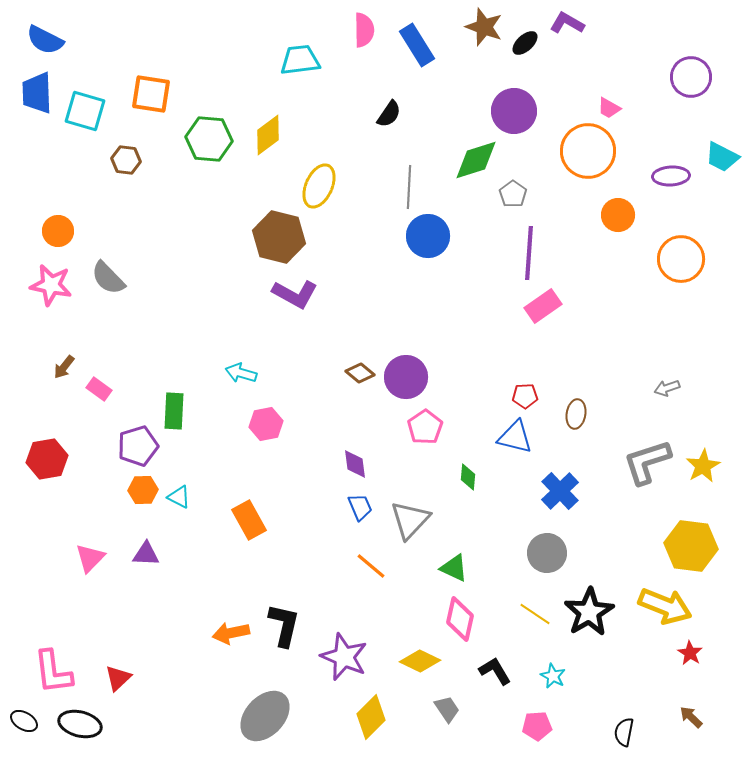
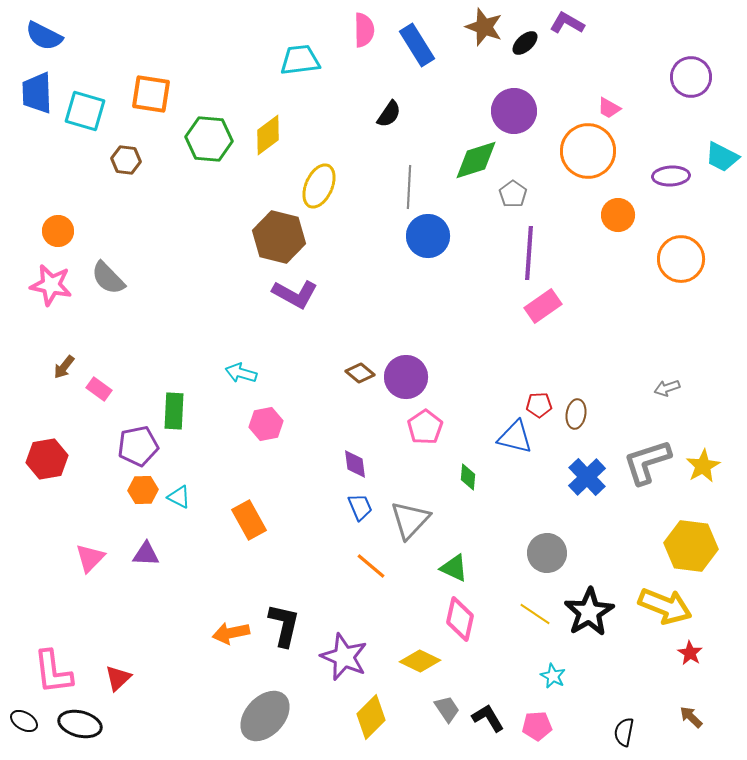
blue semicircle at (45, 40): moved 1 px left, 4 px up
red pentagon at (525, 396): moved 14 px right, 9 px down
purple pentagon at (138, 446): rotated 6 degrees clockwise
blue cross at (560, 491): moved 27 px right, 14 px up
black L-shape at (495, 671): moved 7 px left, 47 px down
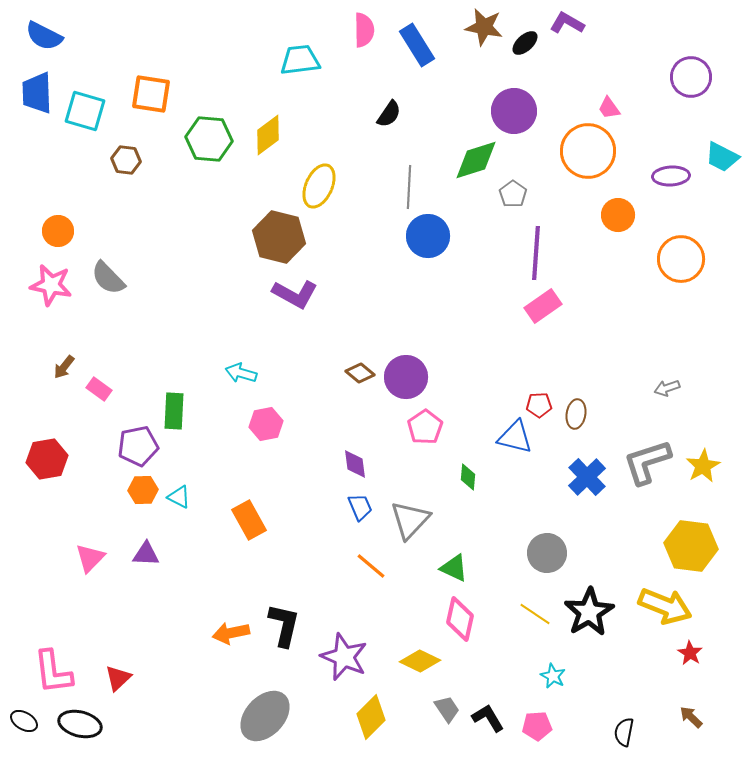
brown star at (484, 27): rotated 9 degrees counterclockwise
pink trapezoid at (609, 108): rotated 25 degrees clockwise
purple line at (529, 253): moved 7 px right
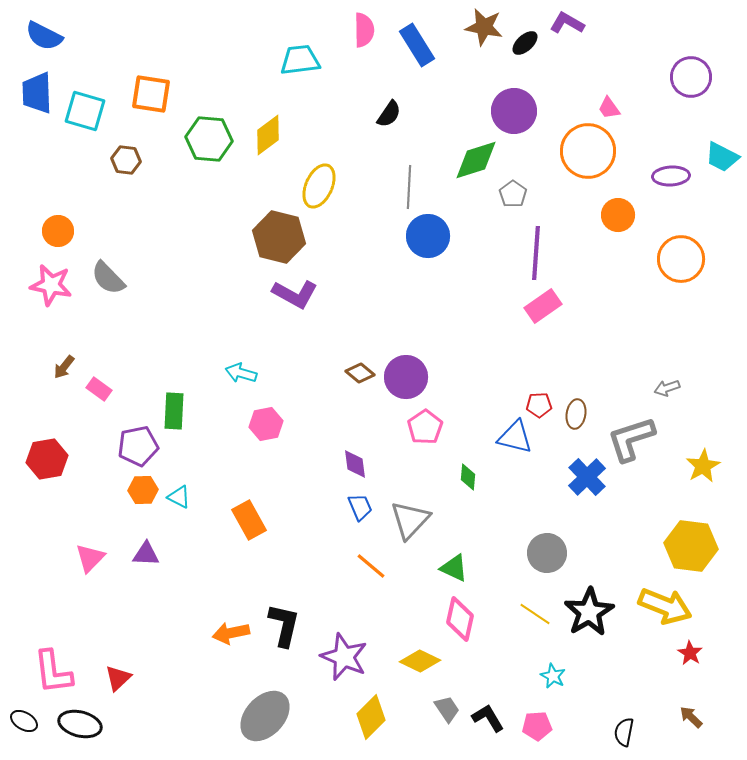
gray L-shape at (647, 462): moved 16 px left, 23 px up
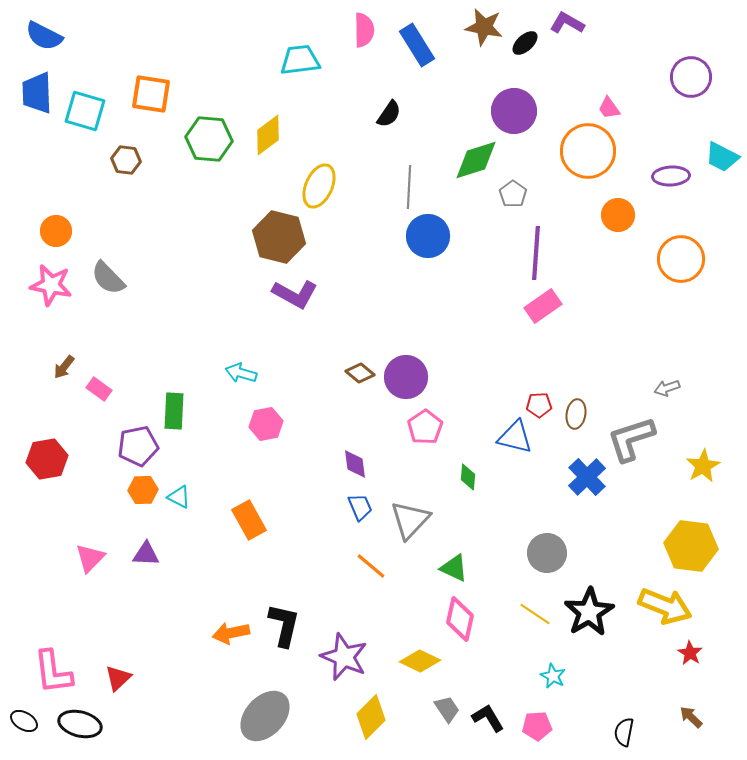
orange circle at (58, 231): moved 2 px left
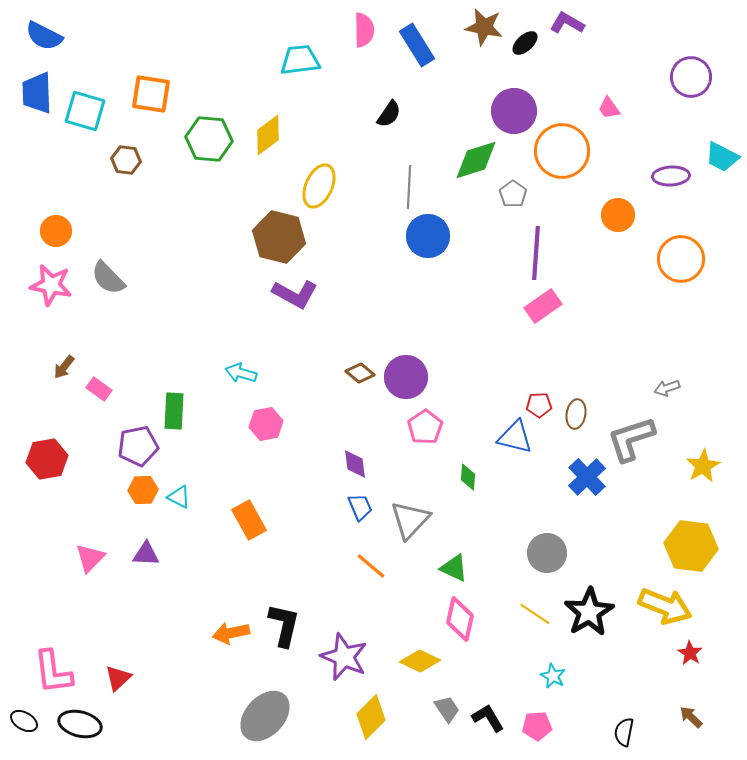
orange circle at (588, 151): moved 26 px left
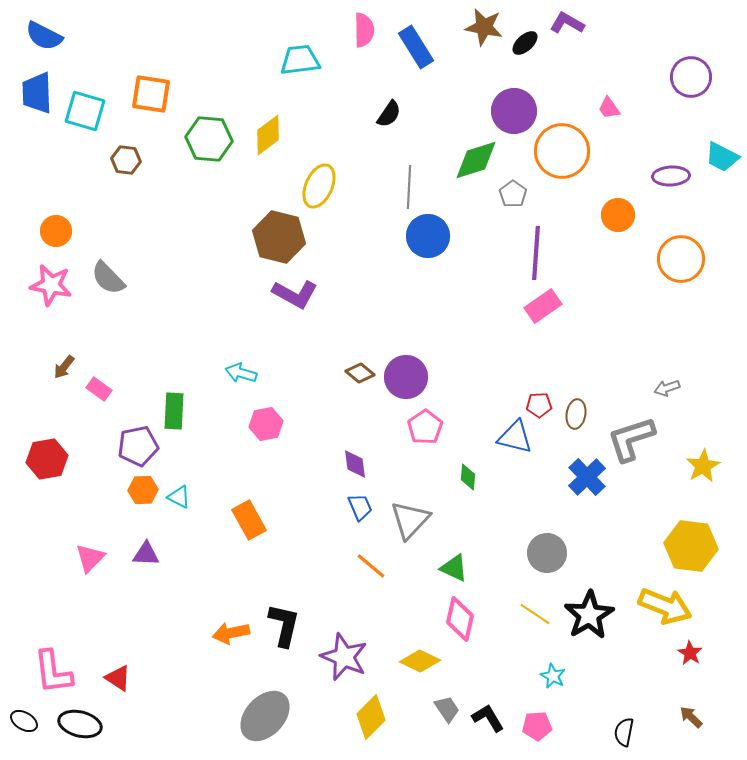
blue rectangle at (417, 45): moved 1 px left, 2 px down
black star at (589, 612): moved 3 px down
red triangle at (118, 678): rotated 44 degrees counterclockwise
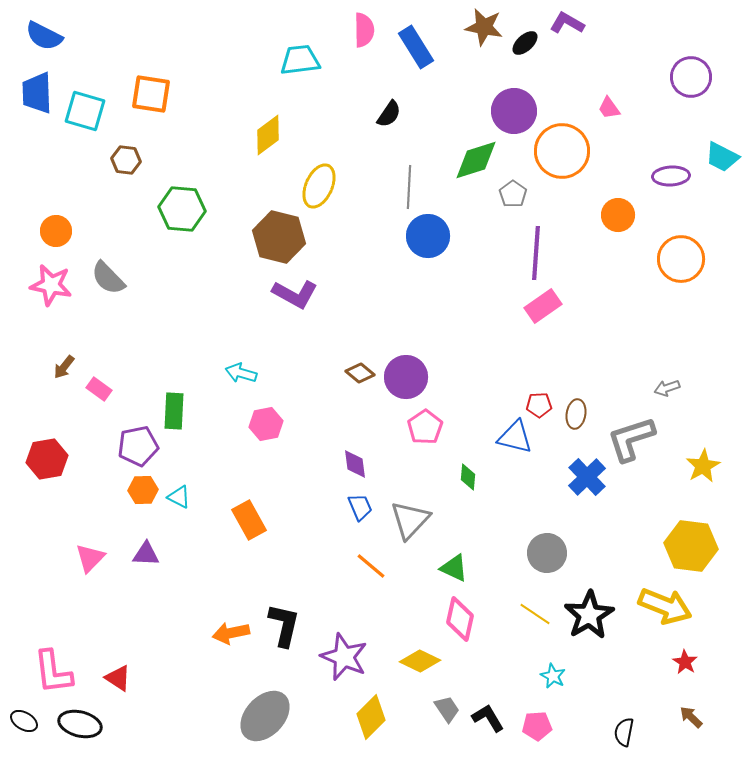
green hexagon at (209, 139): moved 27 px left, 70 px down
red star at (690, 653): moved 5 px left, 9 px down
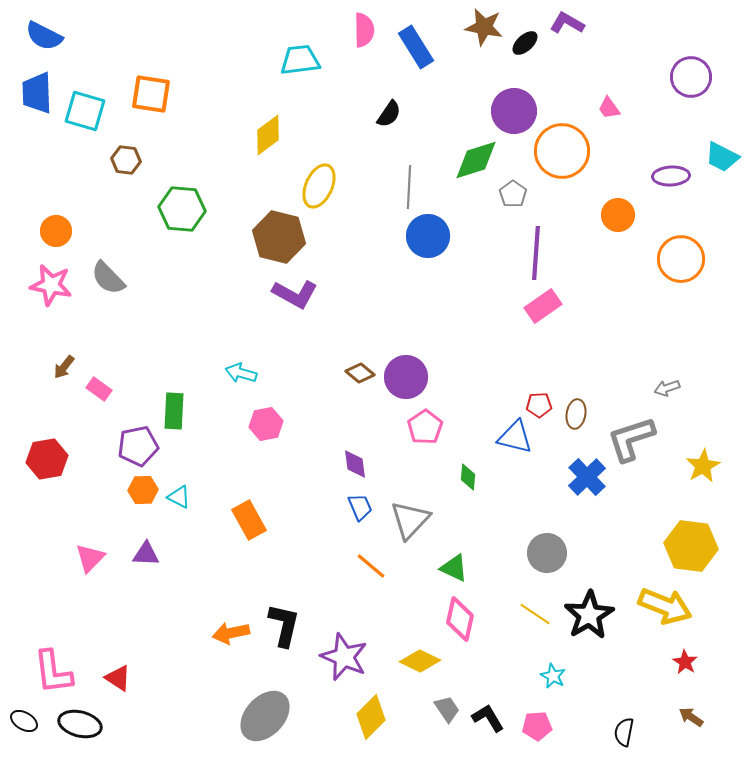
brown arrow at (691, 717): rotated 10 degrees counterclockwise
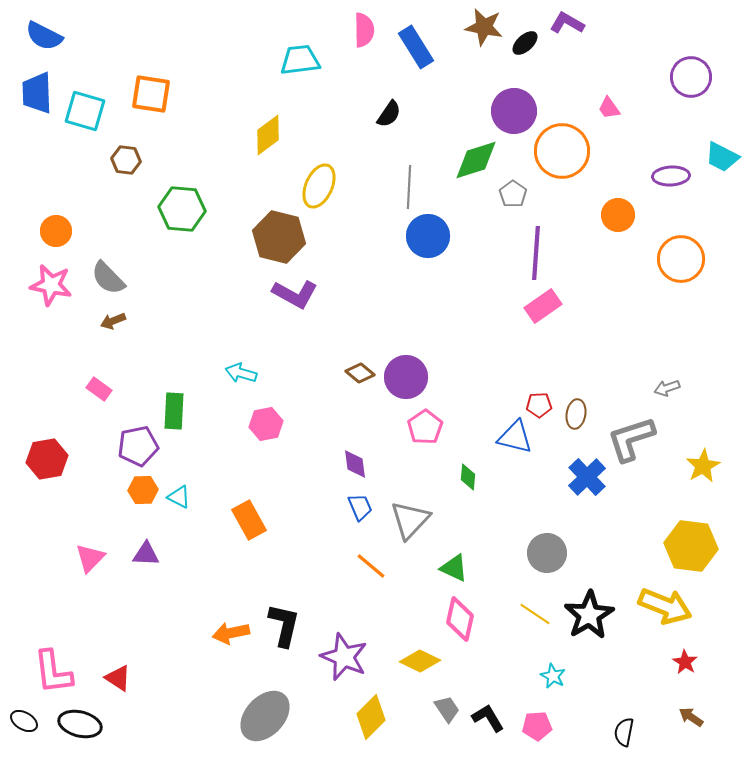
brown arrow at (64, 367): moved 49 px right, 46 px up; rotated 30 degrees clockwise
